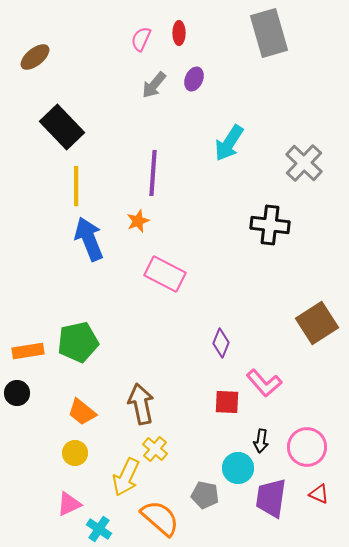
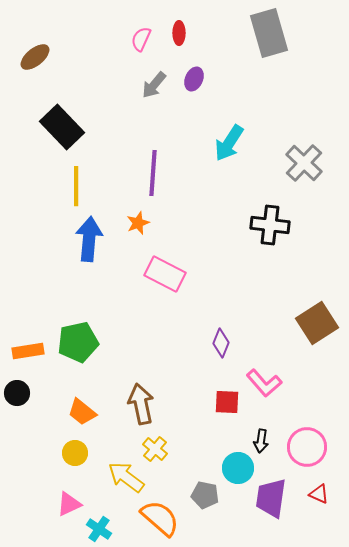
orange star: moved 2 px down
blue arrow: rotated 27 degrees clockwise
yellow arrow: rotated 102 degrees clockwise
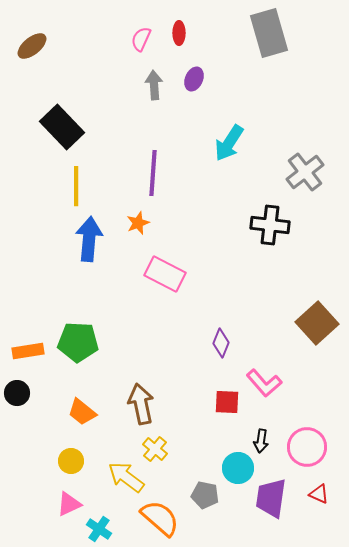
brown ellipse: moved 3 px left, 11 px up
gray arrow: rotated 136 degrees clockwise
gray cross: moved 1 px right, 9 px down; rotated 9 degrees clockwise
brown square: rotated 9 degrees counterclockwise
green pentagon: rotated 15 degrees clockwise
yellow circle: moved 4 px left, 8 px down
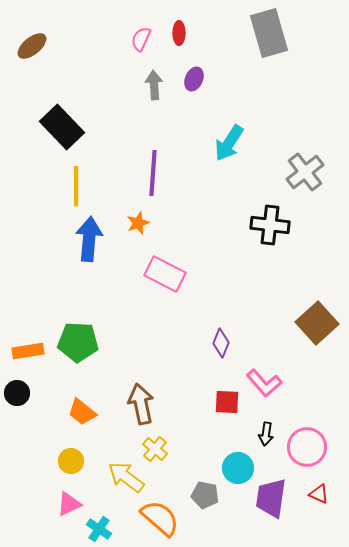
black arrow: moved 5 px right, 7 px up
